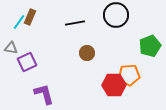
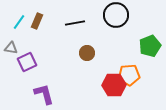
brown rectangle: moved 7 px right, 4 px down
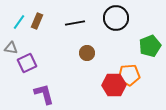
black circle: moved 3 px down
purple square: moved 1 px down
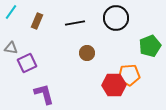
cyan line: moved 8 px left, 10 px up
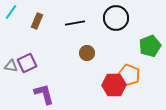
gray triangle: moved 18 px down
orange pentagon: rotated 25 degrees clockwise
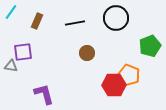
purple square: moved 4 px left, 11 px up; rotated 18 degrees clockwise
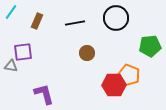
green pentagon: rotated 15 degrees clockwise
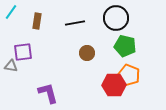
brown rectangle: rotated 14 degrees counterclockwise
green pentagon: moved 25 px left; rotated 20 degrees clockwise
purple L-shape: moved 4 px right, 1 px up
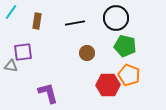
red hexagon: moved 6 px left
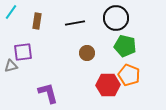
gray triangle: rotated 24 degrees counterclockwise
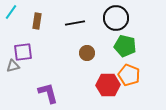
gray triangle: moved 2 px right
